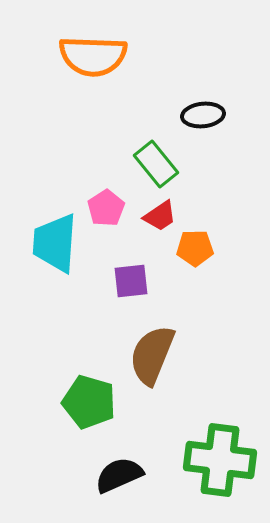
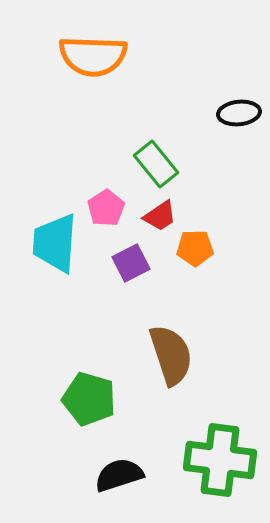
black ellipse: moved 36 px right, 2 px up
purple square: moved 18 px up; rotated 21 degrees counterclockwise
brown semicircle: moved 19 px right; rotated 140 degrees clockwise
green pentagon: moved 3 px up
black semicircle: rotated 6 degrees clockwise
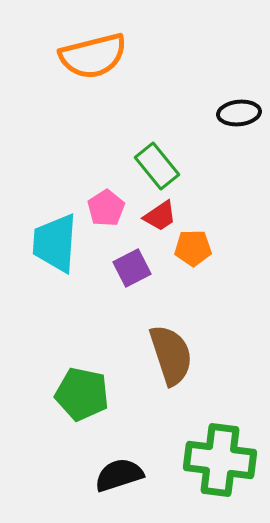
orange semicircle: rotated 16 degrees counterclockwise
green rectangle: moved 1 px right, 2 px down
orange pentagon: moved 2 px left
purple square: moved 1 px right, 5 px down
green pentagon: moved 7 px left, 5 px up; rotated 4 degrees counterclockwise
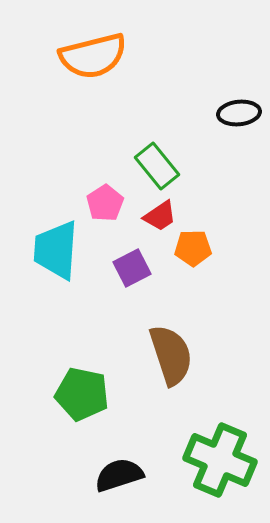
pink pentagon: moved 1 px left, 5 px up
cyan trapezoid: moved 1 px right, 7 px down
green cross: rotated 16 degrees clockwise
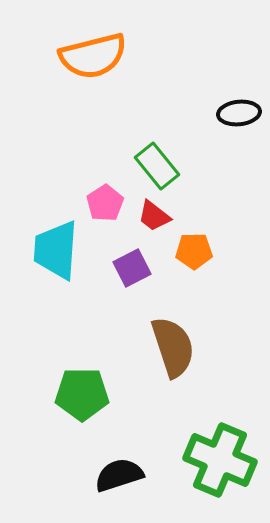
red trapezoid: moved 6 px left; rotated 72 degrees clockwise
orange pentagon: moved 1 px right, 3 px down
brown semicircle: moved 2 px right, 8 px up
green pentagon: rotated 12 degrees counterclockwise
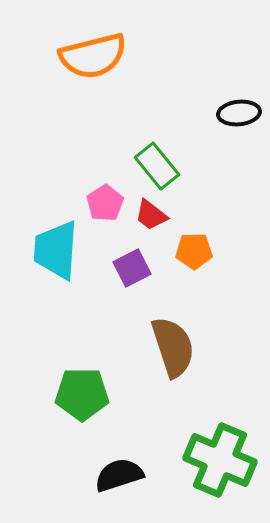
red trapezoid: moved 3 px left, 1 px up
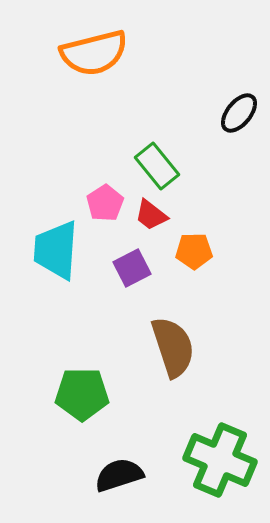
orange semicircle: moved 1 px right, 3 px up
black ellipse: rotated 45 degrees counterclockwise
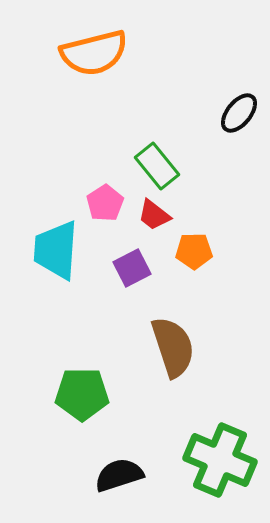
red trapezoid: moved 3 px right
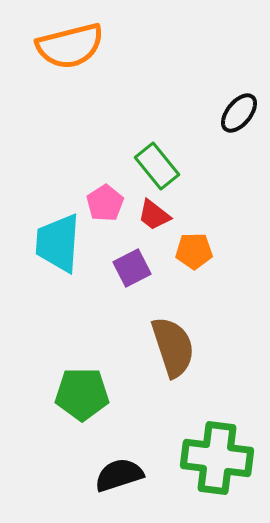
orange semicircle: moved 24 px left, 7 px up
cyan trapezoid: moved 2 px right, 7 px up
green cross: moved 3 px left, 2 px up; rotated 16 degrees counterclockwise
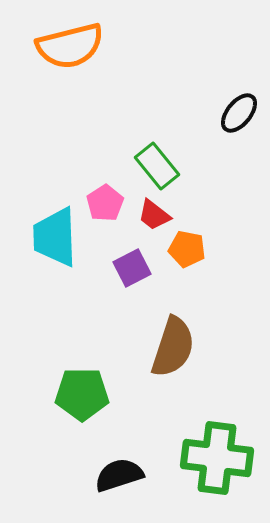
cyan trapezoid: moved 3 px left, 6 px up; rotated 6 degrees counterclockwise
orange pentagon: moved 7 px left, 2 px up; rotated 12 degrees clockwise
brown semicircle: rotated 36 degrees clockwise
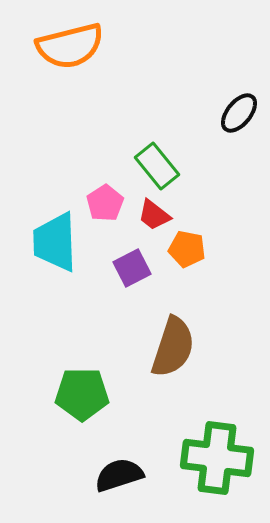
cyan trapezoid: moved 5 px down
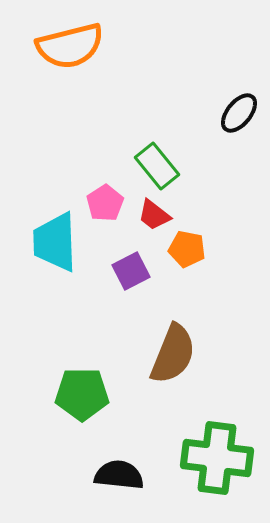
purple square: moved 1 px left, 3 px down
brown semicircle: moved 7 px down; rotated 4 degrees clockwise
black semicircle: rotated 24 degrees clockwise
